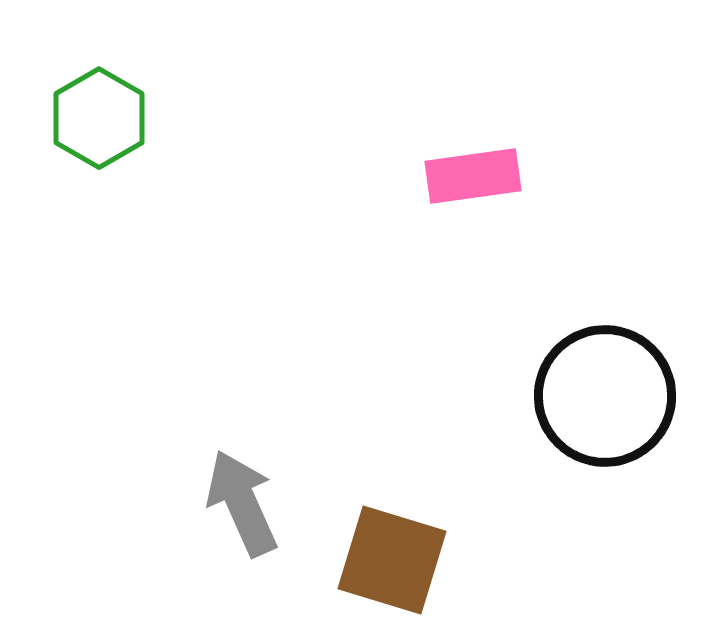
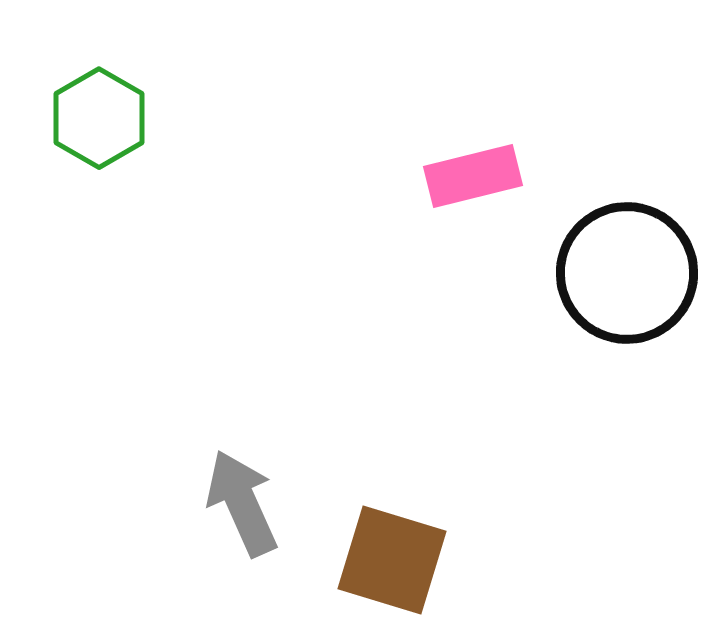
pink rectangle: rotated 6 degrees counterclockwise
black circle: moved 22 px right, 123 px up
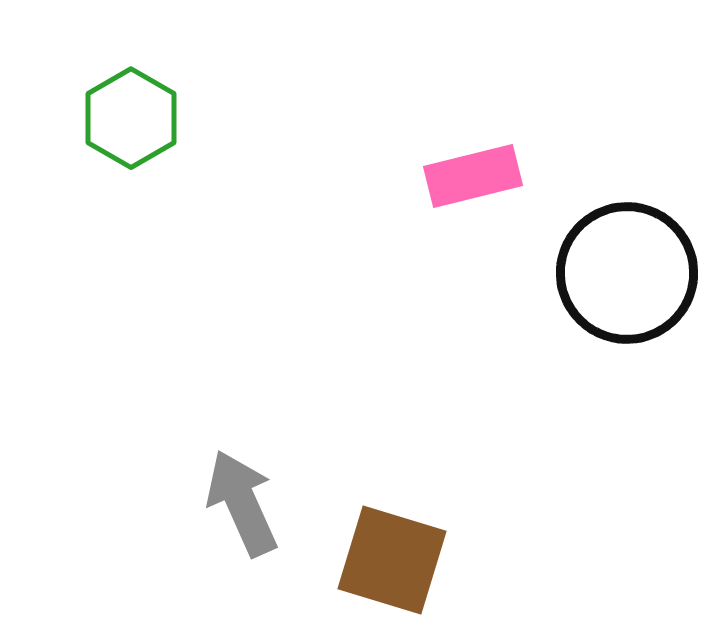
green hexagon: moved 32 px right
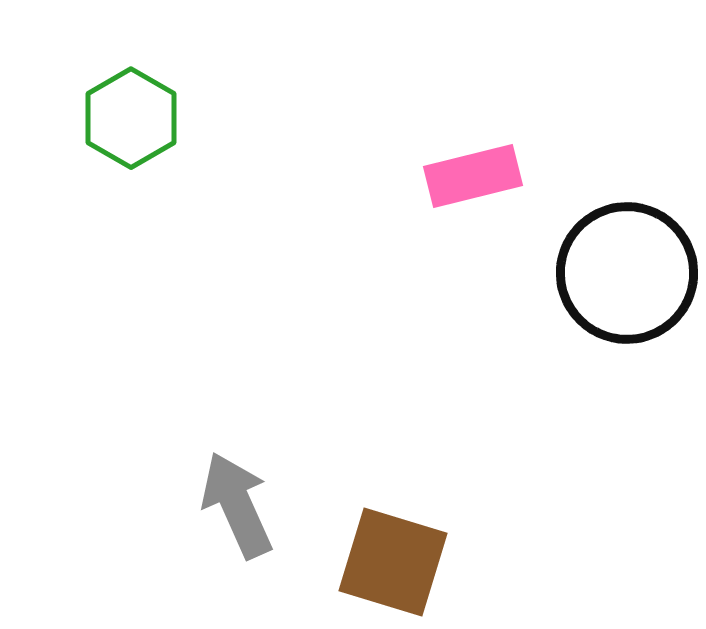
gray arrow: moved 5 px left, 2 px down
brown square: moved 1 px right, 2 px down
